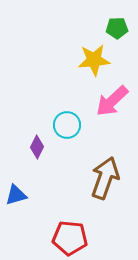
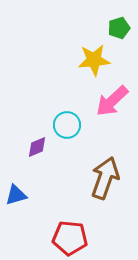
green pentagon: moved 2 px right; rotated 15 degrees counterclockwise
purple diamond: rotated 40 degrees clockwise
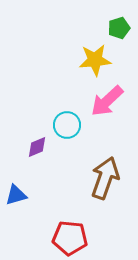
yellow star: moved 1 px right
pink arrow: moved 5 px left
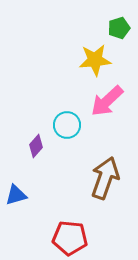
purple diamond: moved 1 px left, 1 px up; rotated 25 degrees counterclockwise
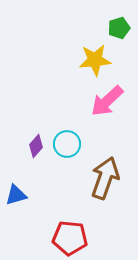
cyan circle: moved 19 px down
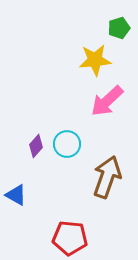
brown arrow: moved 2 px right, 1 px up
blue triangle: rotated 45 degrees clockwise
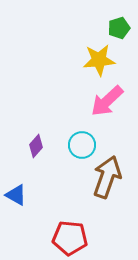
yellow star: moved 4 px right
cyan circle: moved 15 px right, 1 px down
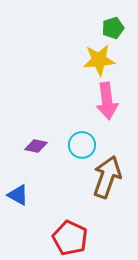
green pentagon: moved 6 px left
pink arrow: rotated 54 degrees counterclockwise
purple diamond: rotated 60 degrees clockwise
blue triangle: moved 2 px right
red pentagon: rotated 20 degrees clockwise
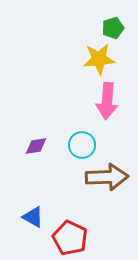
yellow star: moved 1 px up
pink arrow: rotated 12 degrees clockwise
purple diamond: rotated 20 degrees counterclockwise
brown arrow: rotated 69 degrees clockwise
blue triangle: moved 15 px right, 22 px down
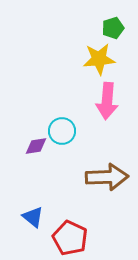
cyan circle: moved 20 px left, 14 px up
blue triangle: rotated 10 degrees clockwise
